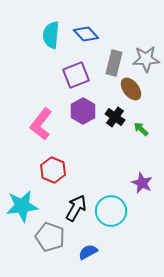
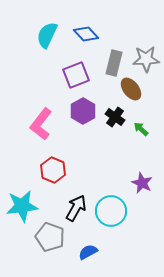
cyan semicircle: moved 4 px left; rotated 20 degrees clockwise
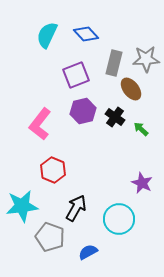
purple hexagon: rotated 15 degrees clockwise
pink L-shape: moved 1 px left
cyan circle: moved 8 px right, 8 px down
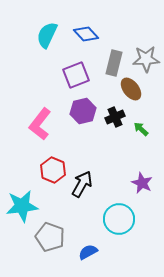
black cross: rotated 30 degrees clockwise
black arrow: moved 6 px right, 24 px up
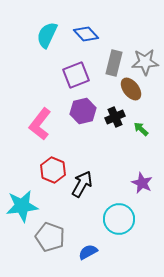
gray star: moved 1 px left, 3 px down
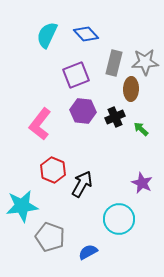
brown ellipse: rotated 40 degrees clockwise
purple hexagon: rotated 20 degrees clockwise
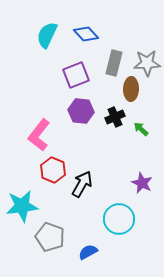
gray star: moved 2 px right, 1 px down
purple hexagon: moved 2 px left
pink L-shape: moved 1 px left, 11 px down
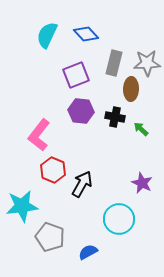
black cross: rotated 36 degrees clockwise
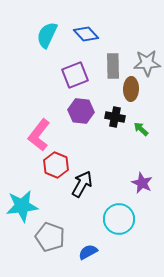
gray rectangle: moved 1 px left, 3 px down; rotated 15 degrees counterclockwise
purple square: moved 1 px left
red hexagon: moved 3 px right, 5 px up
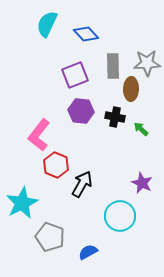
cyan semicircle: moved 11 px up
cyan star: moved 3 px up; rotated 20 degrees counterclockwise
cyan circle: moved 1 px right, 3 px up
